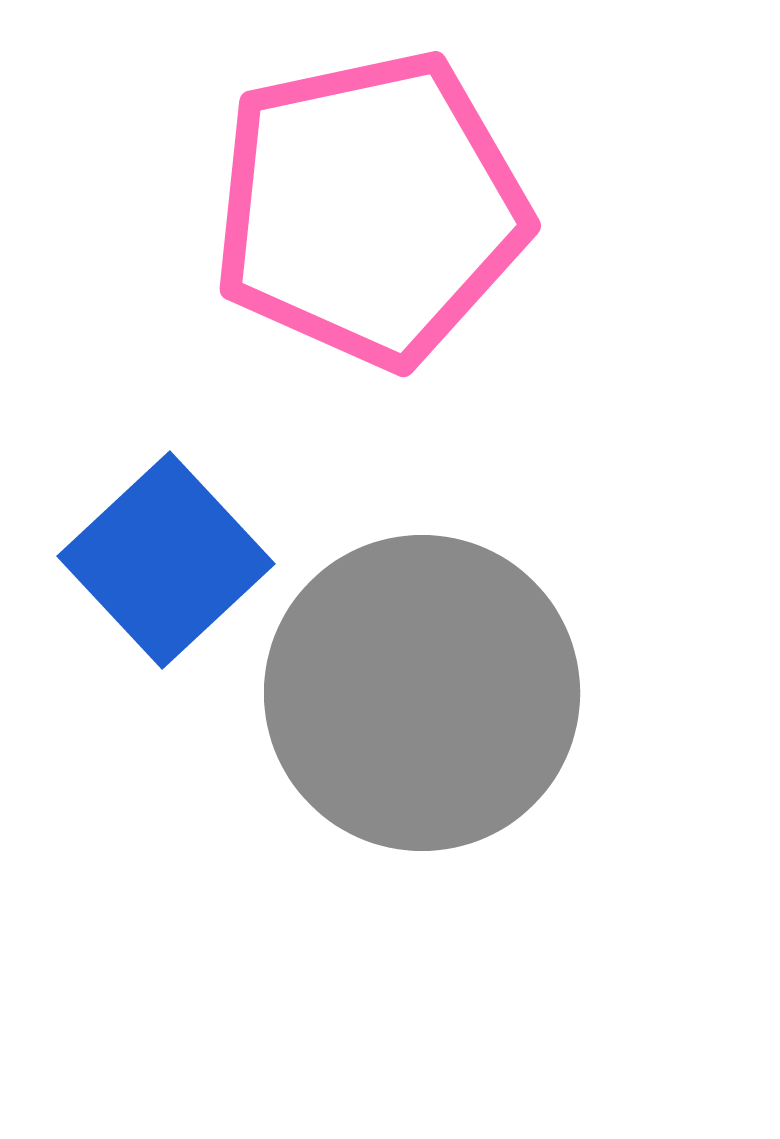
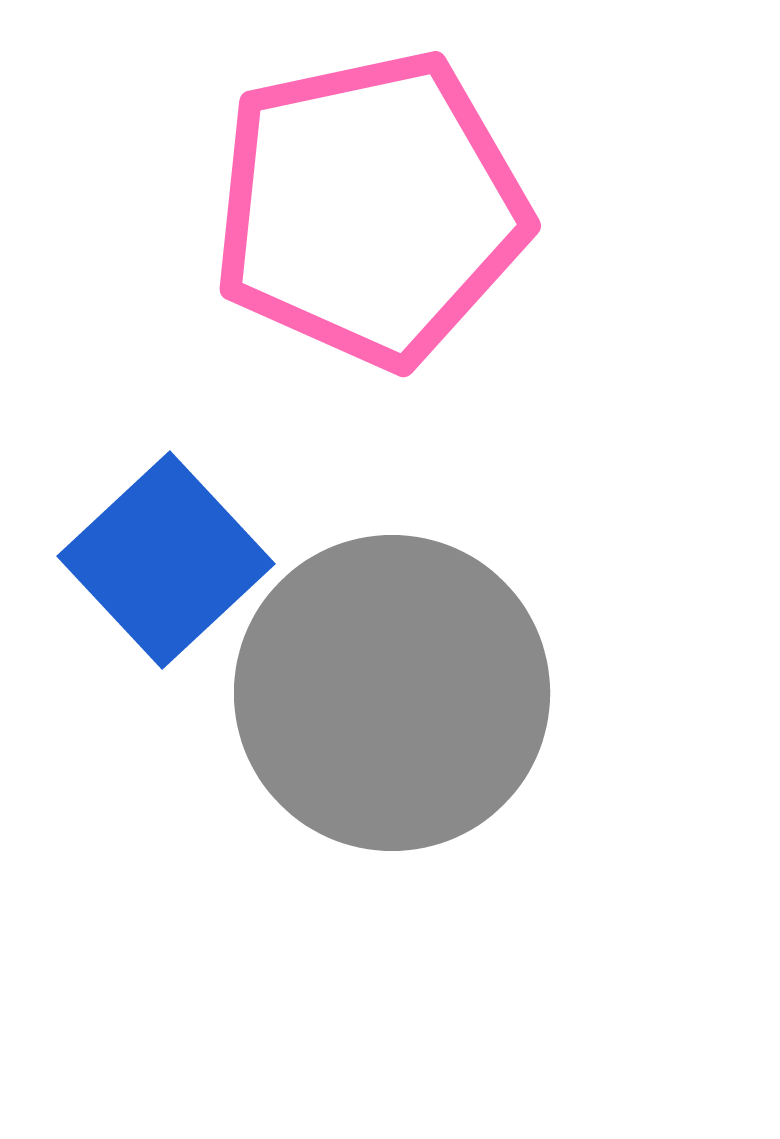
gray circle: moved 30 px left
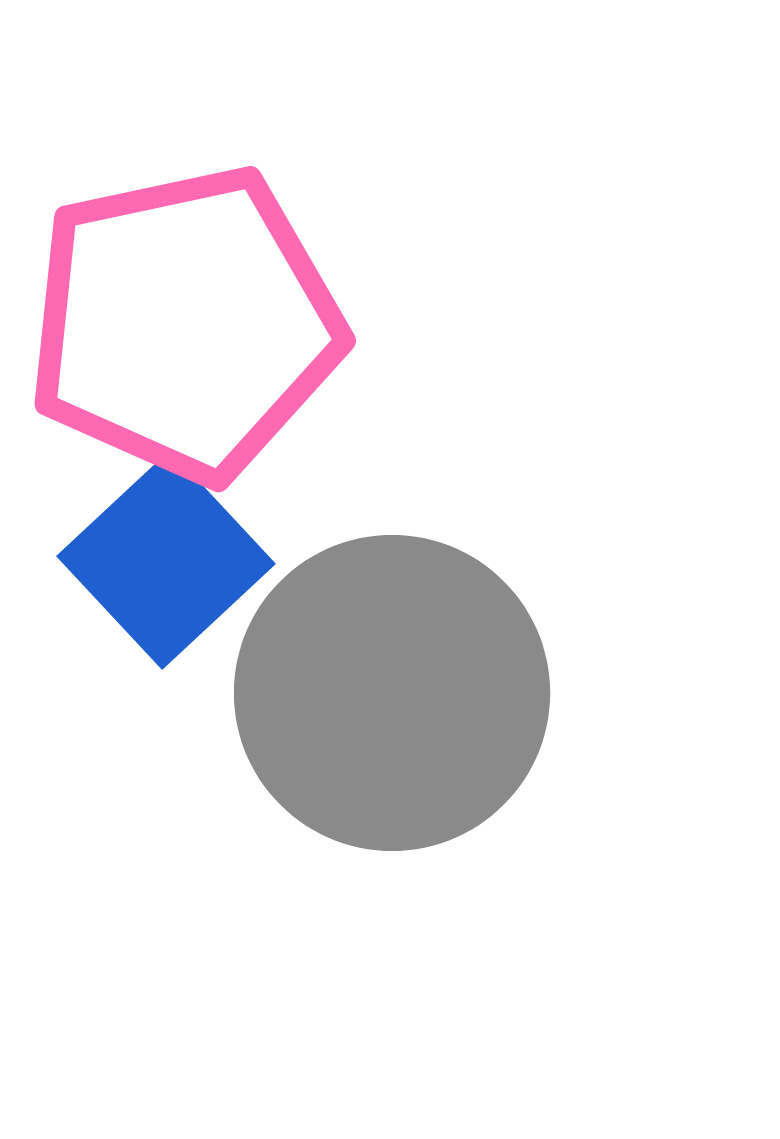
pink pentagon: moved 185 px left, 115 px down
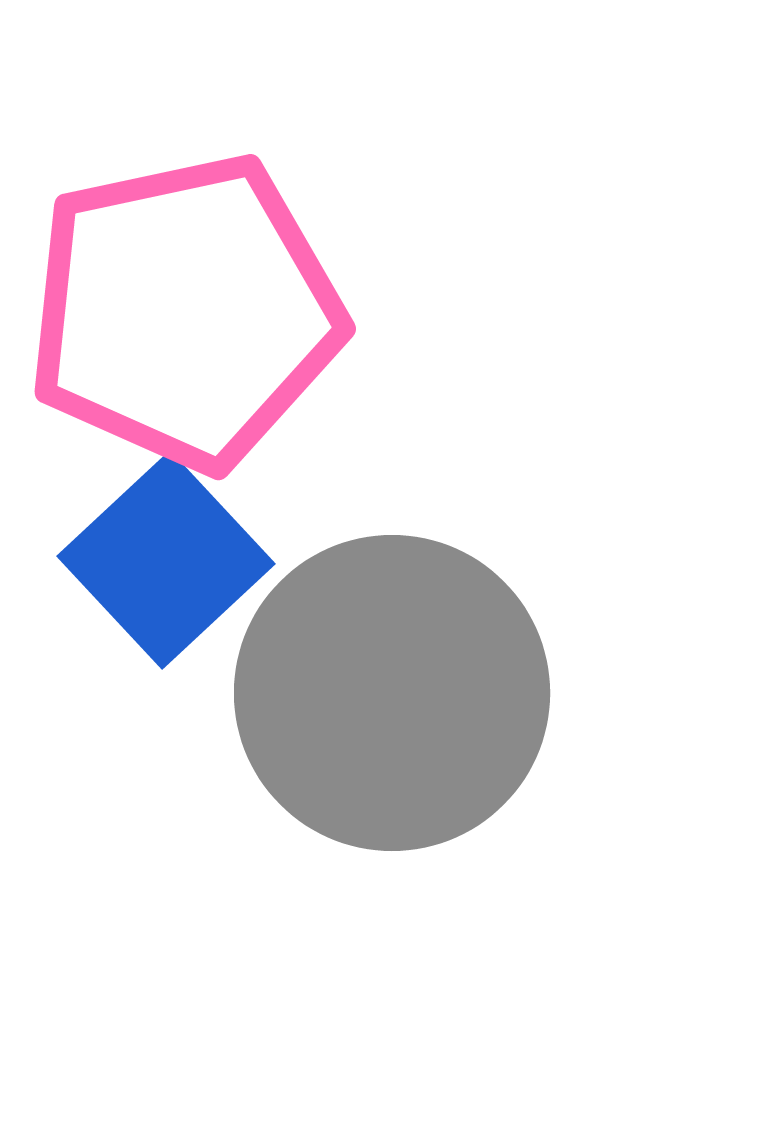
pink pentagon: moved 12 px up
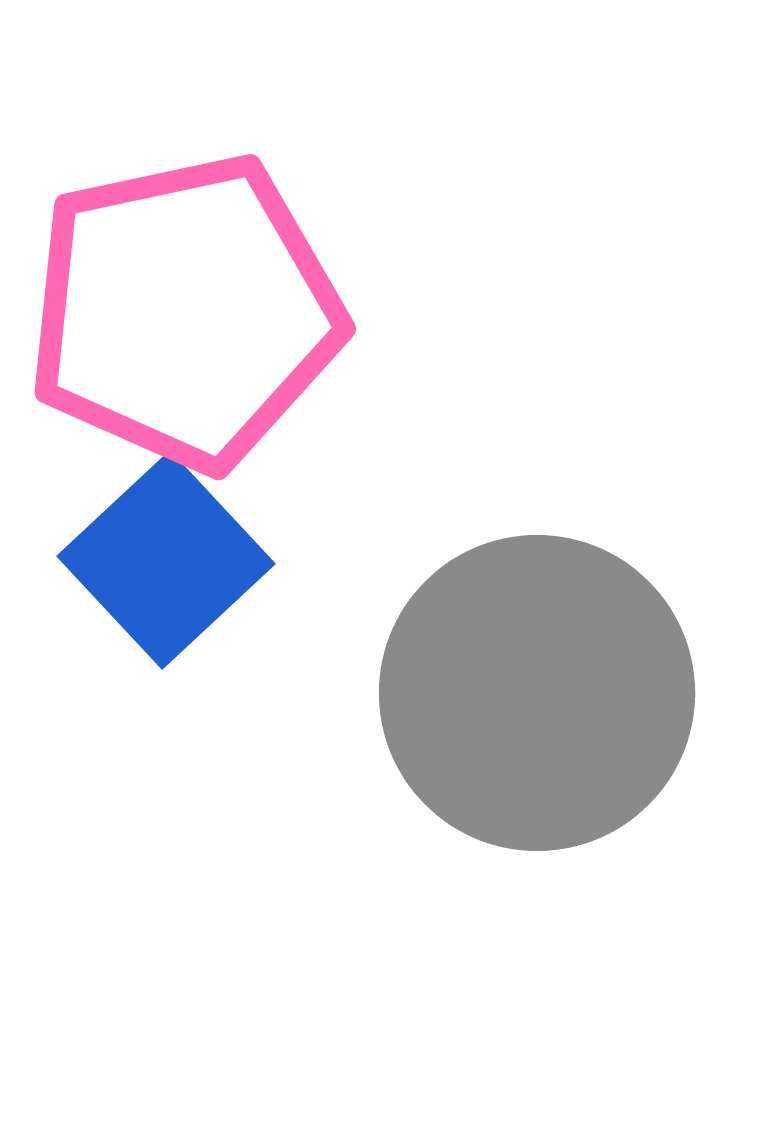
gray circle: moved 145 px right
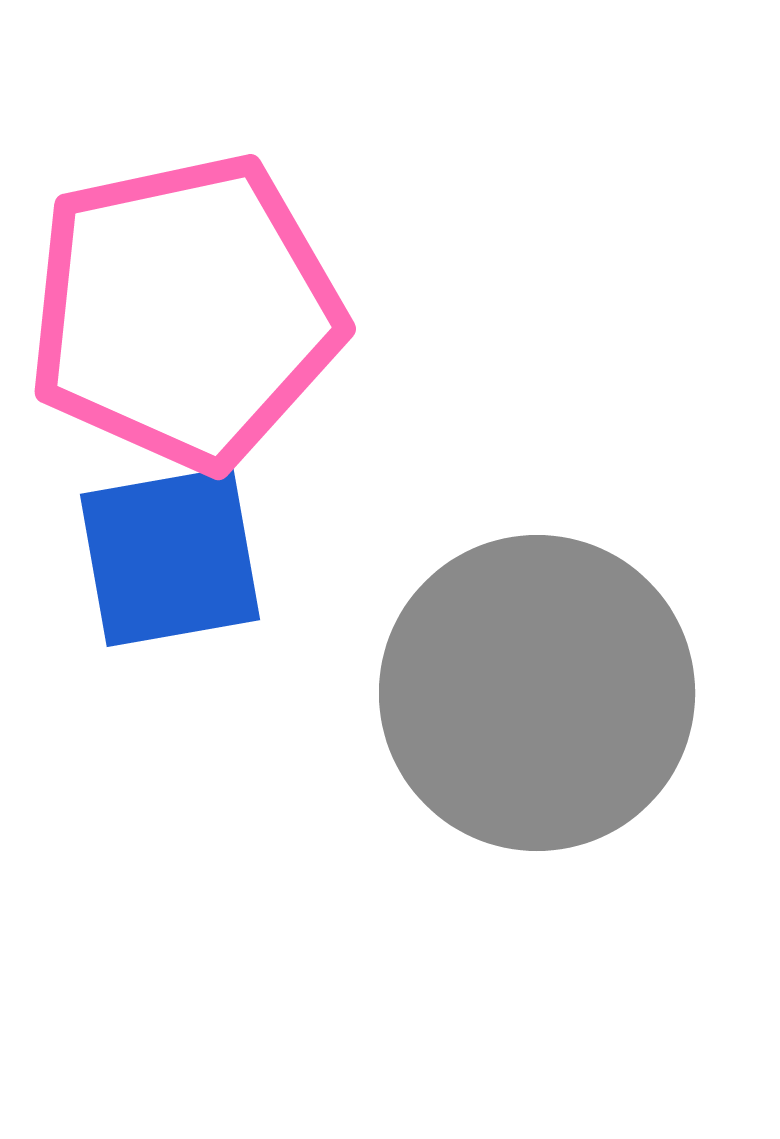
blue square: moved 4 px right, 3 px up; rotated 33 degrees clockwise
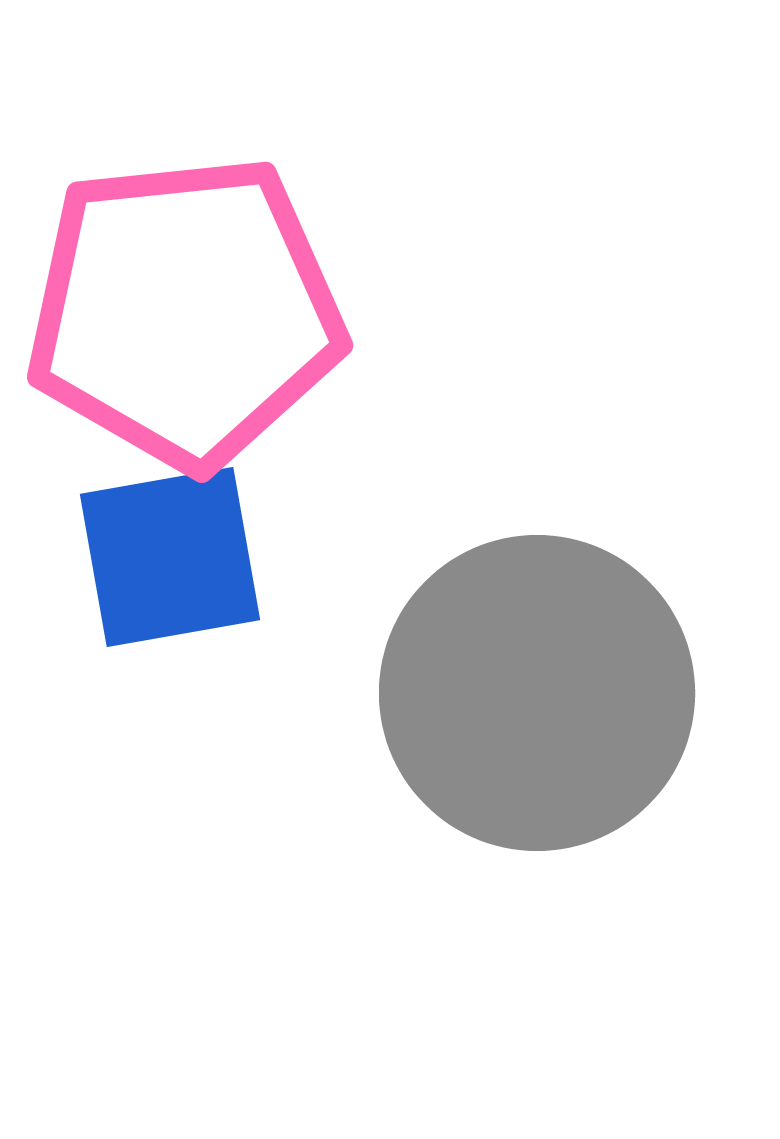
pink pentagon: rotated 6 degrees clockwise
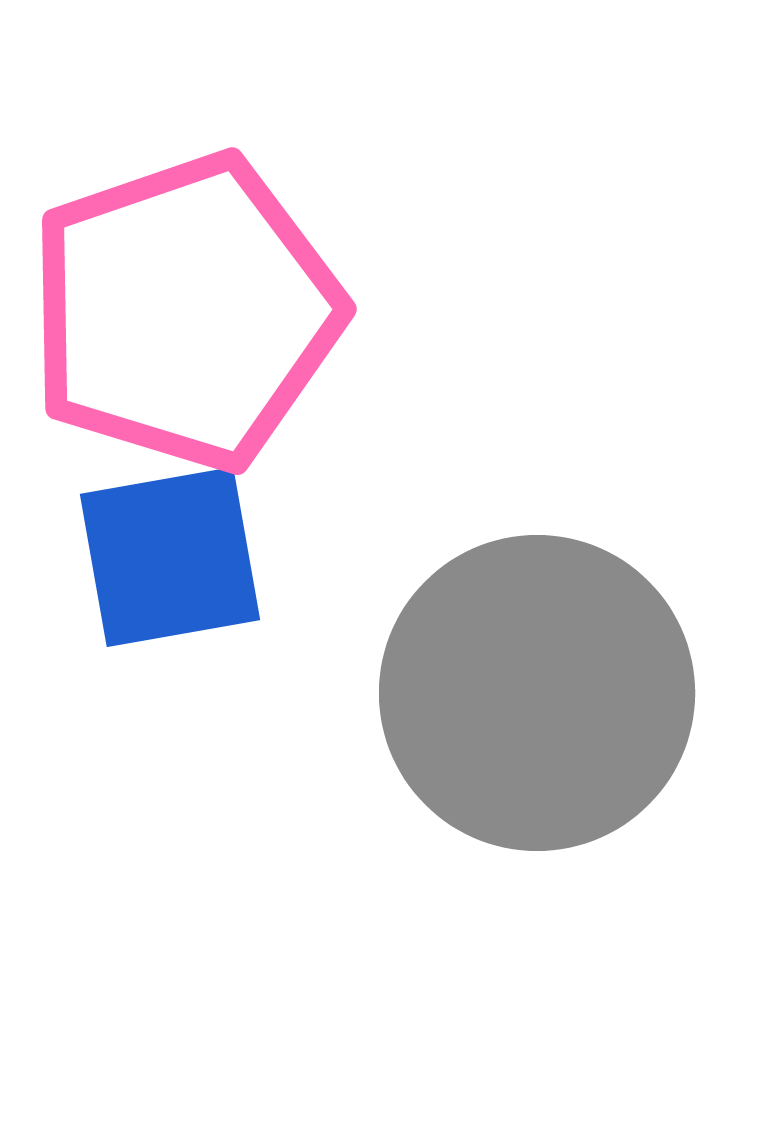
pink pentagon: rotated 13 degrees counterclockwise
